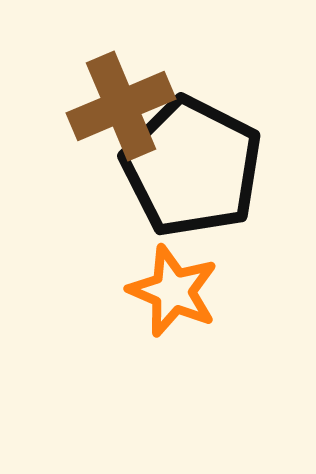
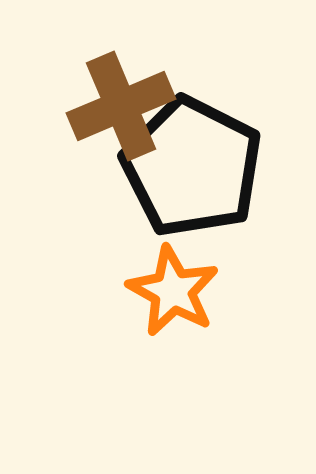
orange star: rotated 6 degrees clockwise
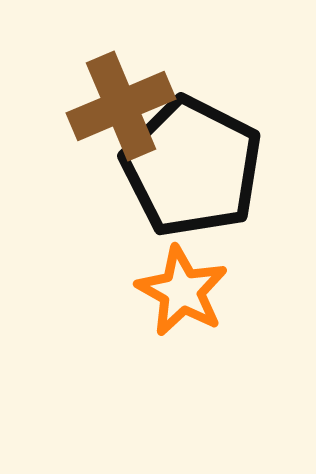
orange star: moved 9 px right
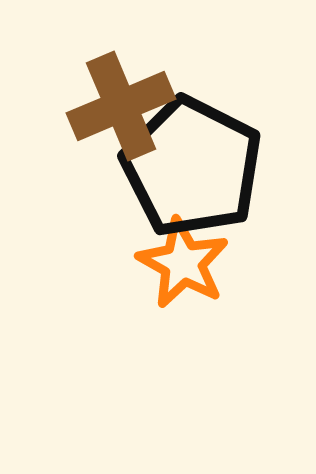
orange star: moved 1 px right, 28 px up
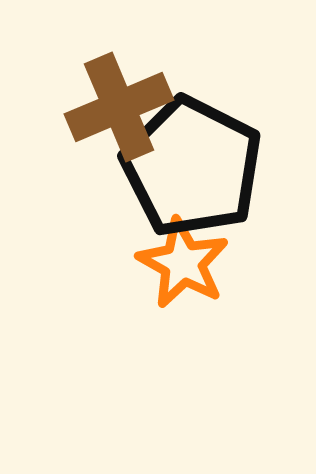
brown cross: moved 2 px left, 1 px down
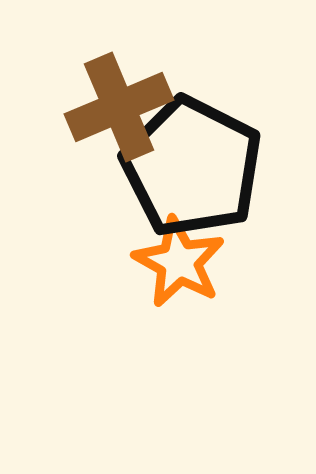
orange star: moved 4 px left, 1 px up
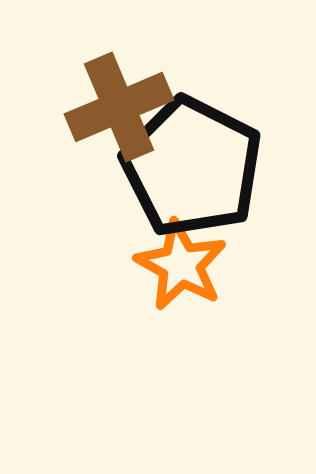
orange star: moved 2 px right, 3 px down
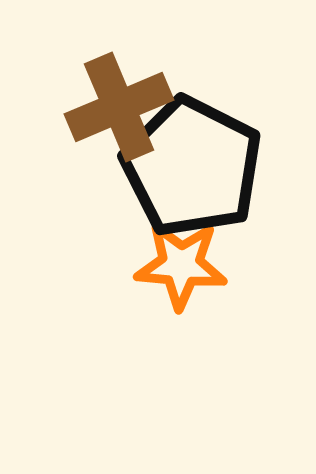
orange star: rotated 24 degrees counterclockwise
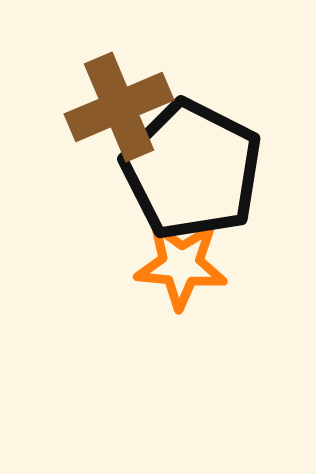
black pentagon: moved 3 px down
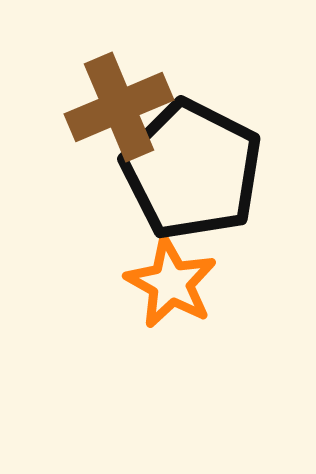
orange star: moved 10 px left, 18 px down; rotated 24 degrees clockwise
